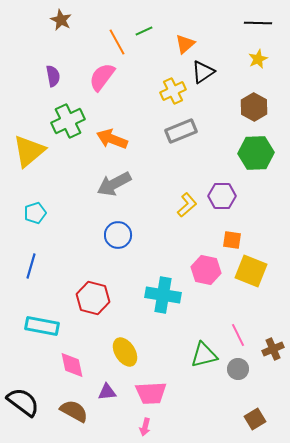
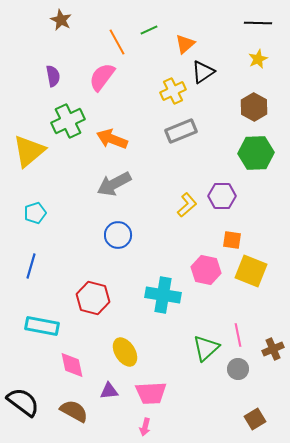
green line: moved 5 px right, 1 px up
pink line: rotated 15 degrees clockwise
green triangle: moved 2 px right, 7 px up; rotated 28 degrees counterclockwise
purple triangle: moved 2 px right, 1 px up
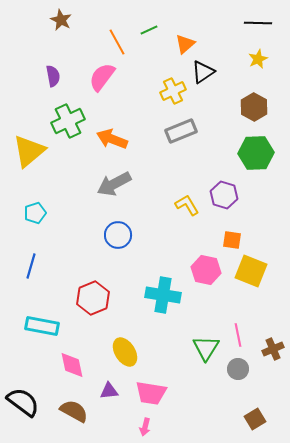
purple hexagon: moved 2 px right, 1 px up; rotated 16 degrees clockwise
yellow L-shape: rotated 80 degrees counterclockwise
red hexagon: rotated 24 degrees clockwise
green triangle: rotated 16 degrees counterclockwise
pink trapezoid: rotated 12 degrees clockwise
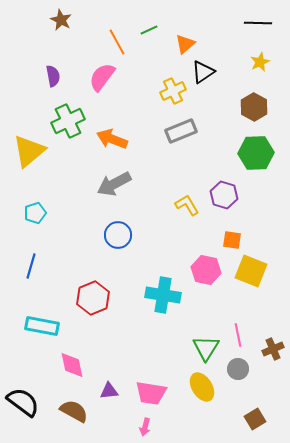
yellow star: moved 2 px right, 3 px down
yellow ellipse: moved 77 px right, 35 px down
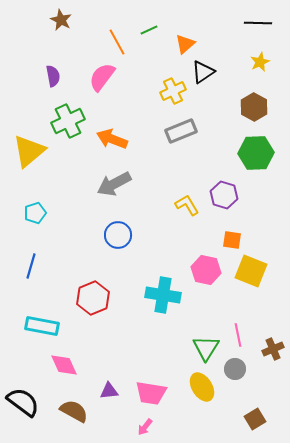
pink diamond: moved 8 px left; rotated 12 degrees counterclockwise
gray circle: moved 3 px left
pink arrow: rotated 24 degrees clockwise
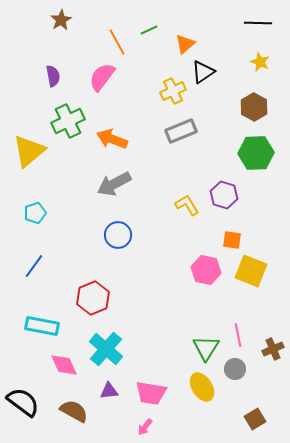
brown star: rotated 15 degrees clockwise
yellow star: rotated 24 degrees counterclockwise
blue line: moved 3 px right; rotated 20 degrees clockwise
cyan cross: moved 57 px left, 54 px down; rotated 32 degrees clockwise
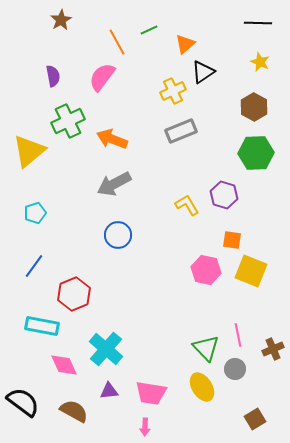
red hexagon: moved 19 px left, 4 px up
green triangle: rotated 16 degrees counterclockwise
pink arrow: rotated 36 degrees counterclockwise
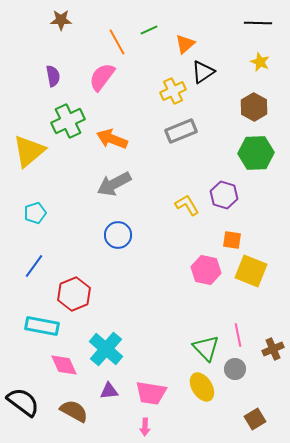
brown star: rotated 30 degrees clockwise
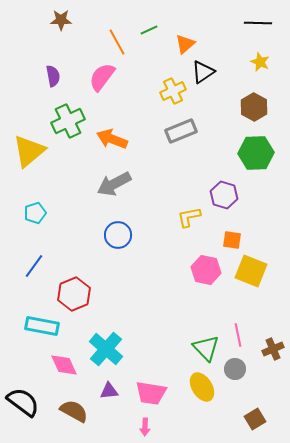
yellow L-shape: moved 2 px right, 12 px down; rotated 70 degrees counterclockwise
